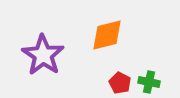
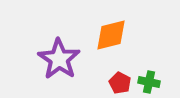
orange diamond: moved 4 px right
purple star: moved 16 px right, 4 px down
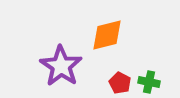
orange diamond: moved 4 px left
purple star: moved 2 px right, 7 px down
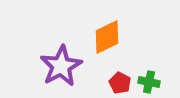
orange diamond: moved 2 px down; rotated 12 degrees counterclockwise
purple star: rotated 9 degrees clockwise
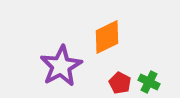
green cross: rotated 15 degrees clockwise
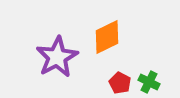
purple star: moved 4 px left, 9 px up
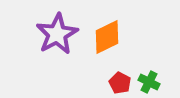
purple star: moved 23 px up
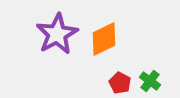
orange diamond: moved 3 px left, 2 px down
green cross: moved 1 px right, 1 px up; rotated 10 degrees clockwise
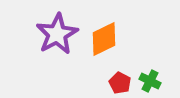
green cross: rotated 10 degrees counterclockwise
